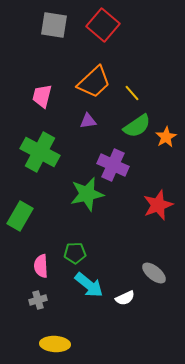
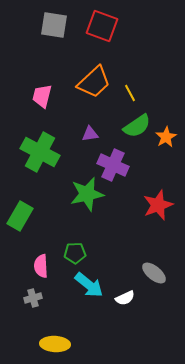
red square: moved 1 px left, 1 px down; rotated 20 degrees counterclockwise
yellow line: moved 2 px left; rotated 12 degrees clockwise
purple triangle: moved 2 px right, 13 px down
gray cross: moved 5 px left, 2 px up
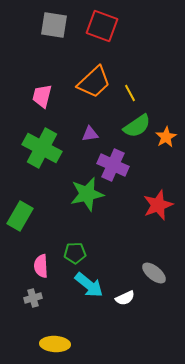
green cross: moved 2 px right, 4 px up
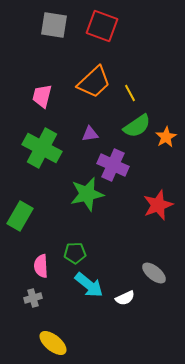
yellow ellipse: moved 2 px left, 1 px up; rotated 36 degrees clockwise
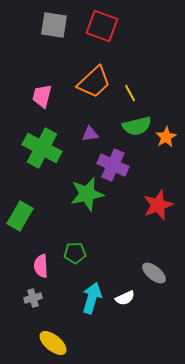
green semicircle: rotated 20 degrees clockwise
cyan arrow: moved 3 px right, 13 px down; rotated 112 degrees counterclockwise
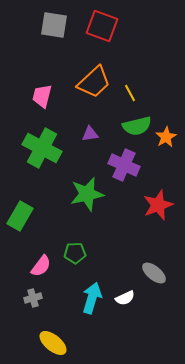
purple cross: moved 11 px right
pink semicircle: rotated 140 degrees counterclockwise
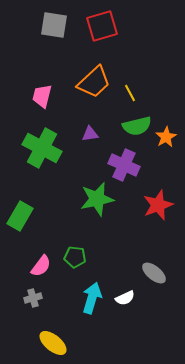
red square: rotated 36 degrees counterclockwise
green star: moved 10 px right, 5 px down
green pentagon: moved 4 px down; rotated 10 degrees clockwise
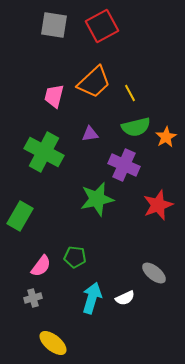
red square: rotated 12 degrees counterclockwise
pink trapezoid: moved 12 px right
green semicircle: moved 1 px left, 1 px down
green cross: moved 2 px right, 4 px down
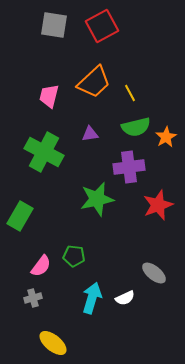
pink trapezoid: moved 5 px left
purple cross: moved 5 px right, 2 px down; rotated 32 degrees counterclockwise
green pentagon: moved 1 px left, 1 px up
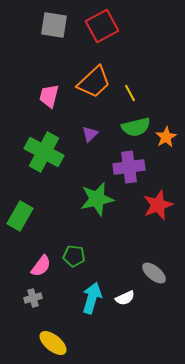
purple triangle: rotated 36 degrees counterclockwise
